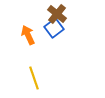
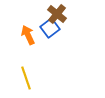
blue square: moved 4 px left
yellow line: moved 8 px left
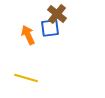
blue square: rotated 30 degrees clockwise
yellow line: rotated 55 degrees counterclockwise
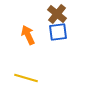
blue square: moved 8 px right, 4 px down
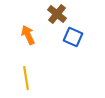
blue square: moved 15 px right, 5 px down; rotated 30 degrees clockwise
yellow line: rotated 65 degrees clockwise
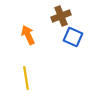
brown cross: moved 4 px right, 2 px down; rotated 30 degrees clockwise
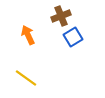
blue square: rotated 36 degrees clockwise
yellow line: rotated 45 degrees counterclockwise
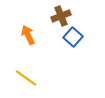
blue square: rotated 18 degrees counterclockwise
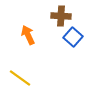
brown cross: rotated 24 degrees clockwise
yellow line: moved 6 px left
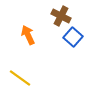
brown cross: rotated 24 degrees clockwise
